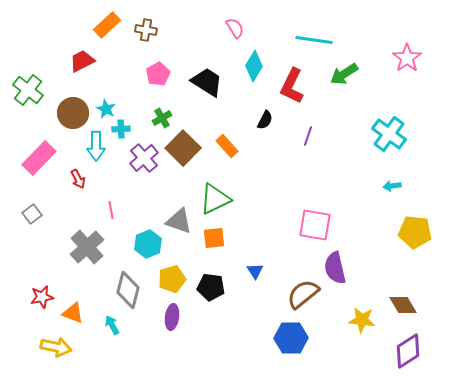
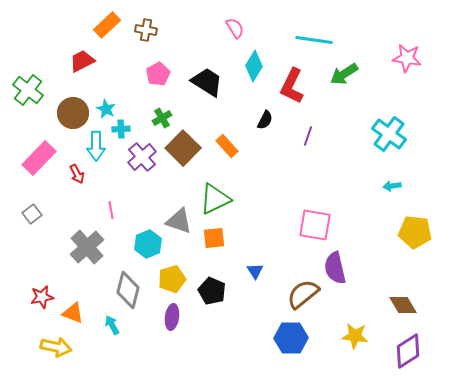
pink star at (407, 58): rotated 28 degrees counterclockwise
purple cross at (144, 158): moved 2 px left, 1 px up
red arrow at (78, 179): moved 1 px left, 5 px up
black pentagon at (211, 287): moved 1 px right, 4 px down; rotated 16 degrees clockwise
yellow star at (362, 320): moved 7 px left, 16 px down
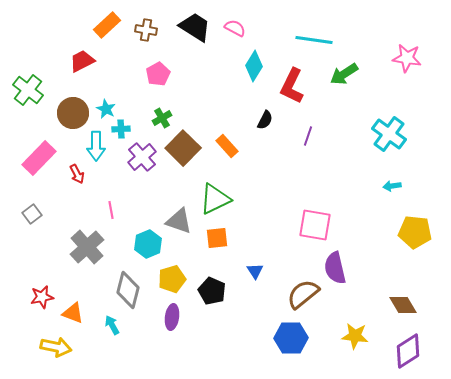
pink semicircle at (235, 28): rotated 30 degrees counterclockwise
black trapezoid at (207, 82): moved 12 px left, 55 px up
orange square at (214, 238): moved 3 px right
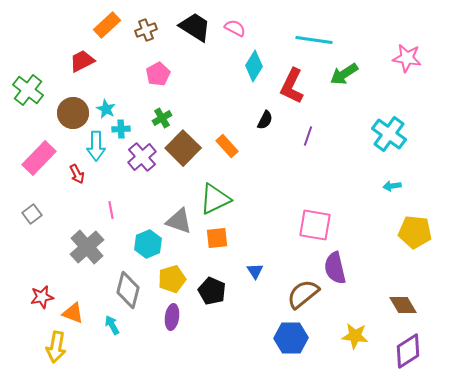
brown cross at (146, 30): rotated 30 degrees counterclockwise
yellow arrow at (56, 347): rotated 88 degrees clockwise
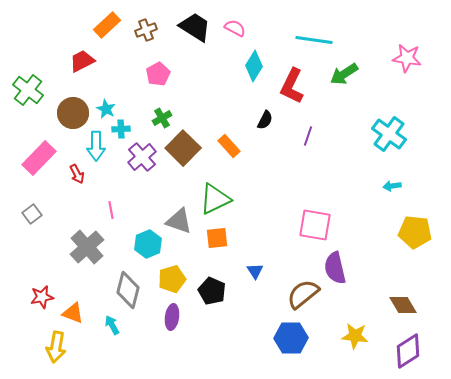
orange rectangle at (227, 146): moved 2 px right
